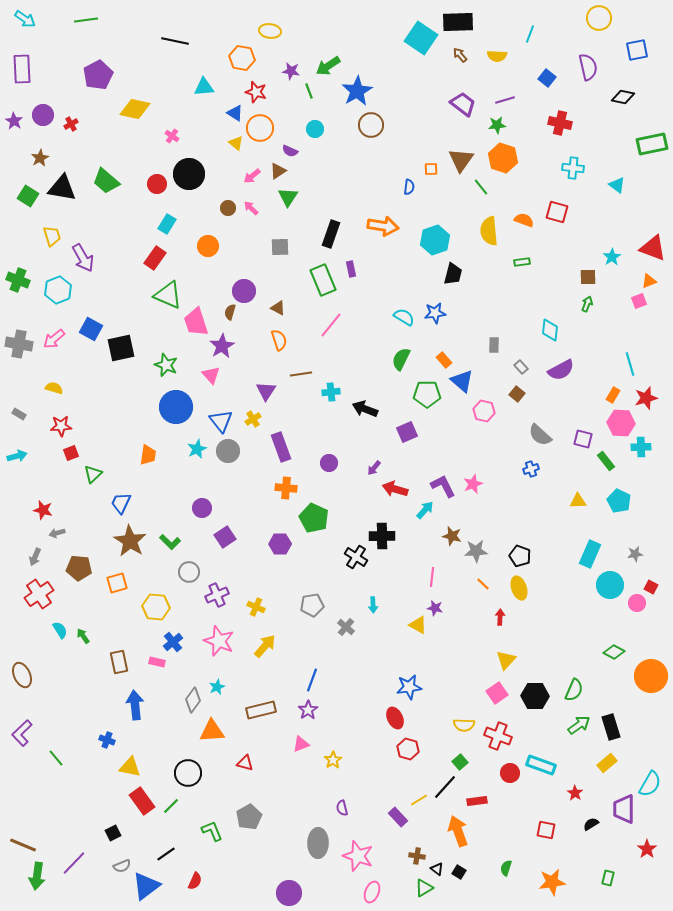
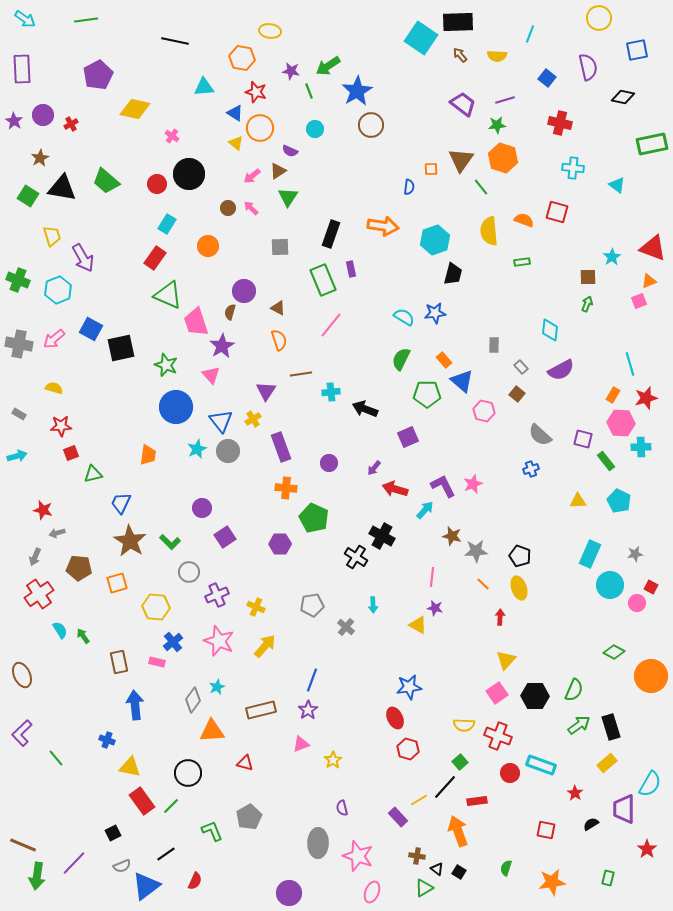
purple square at (407, 432): moved 1 px right, 5 px down
green triangle at (93, 474): rotated 30 degrees clockwise
black cross at (382, 536): rotated 30 degrees clockwise
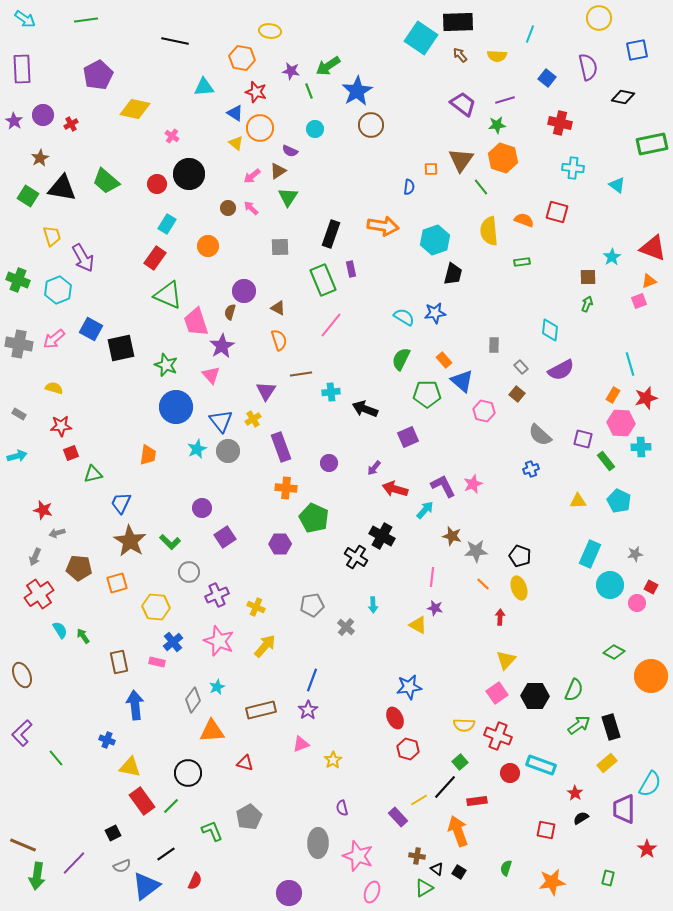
black semicircle at (591, 824): moved 10 px left, 6 px up
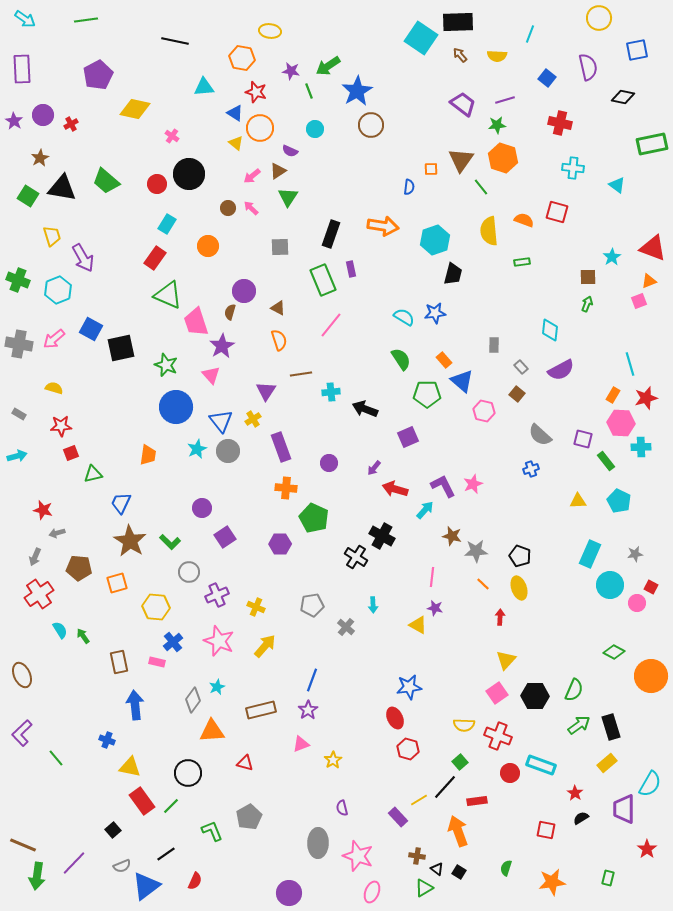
green semicircle at (401, 359): rotated 120 degrees clockwise
black square at (113, 833): moved 3 px up; rotated 14 degrees counterclockwise
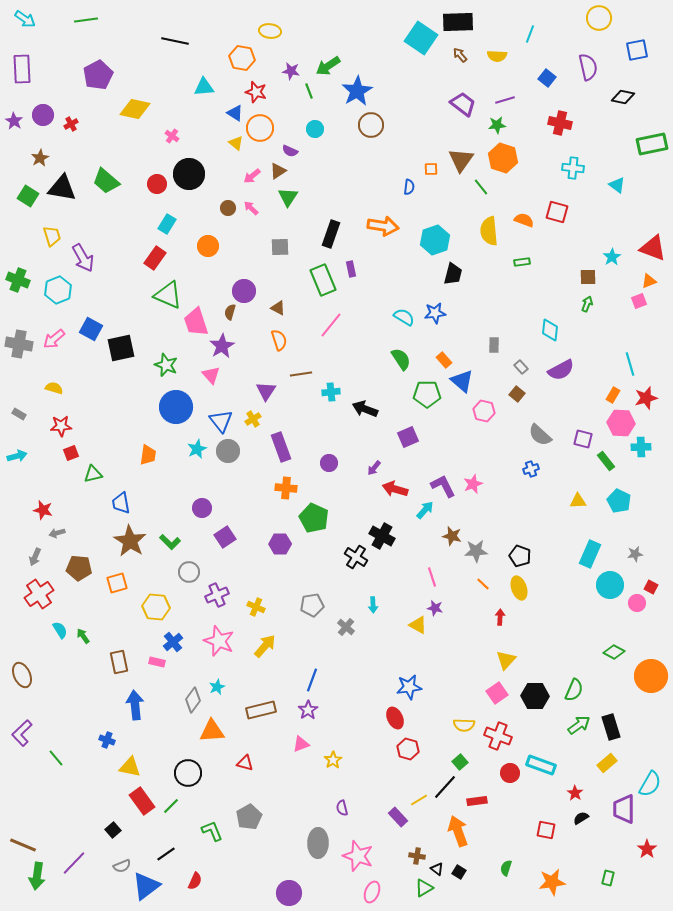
blue trapezoid at (121, 503): rotated 35 degrees counterclockwise
pink line at (432, 577): rotated 24 degrees counterclockwise
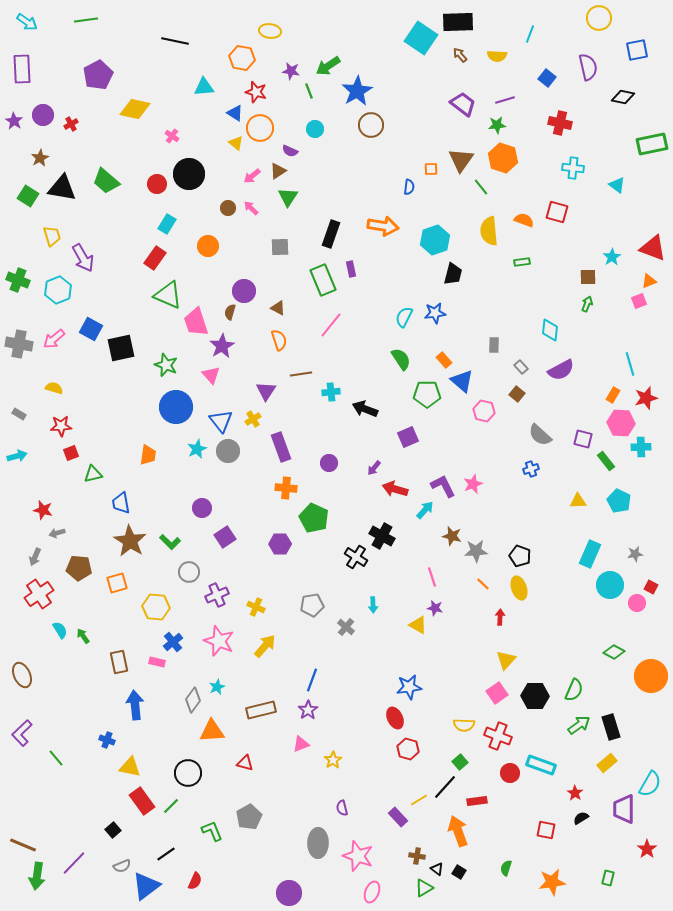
cyan arrow at (25, 19): moved 2 px right, 3 px down
cyan semicircle at (404, 317): rotated 95 degrees counterclockwise
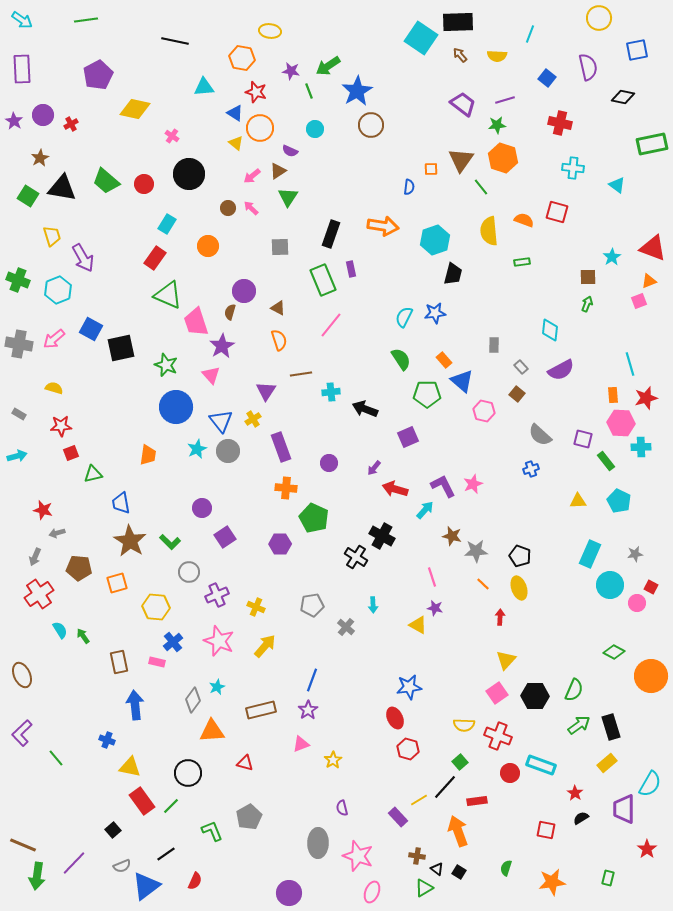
cyan arrow at (27, 22): moved 5 px left, 2 px up
red circle at (157, 184): moved 13 px left
orange rectangle at (613, 395): rotated 35 degrees counterclockwise
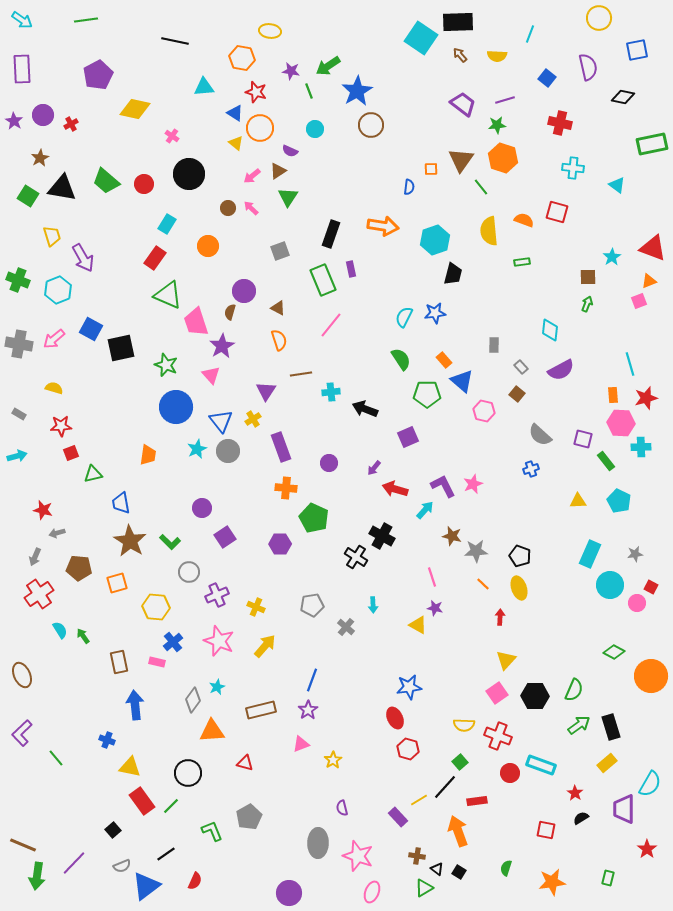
gray square at (280, 247): moved 4 px down; rotated 18 degrees counterclockwise
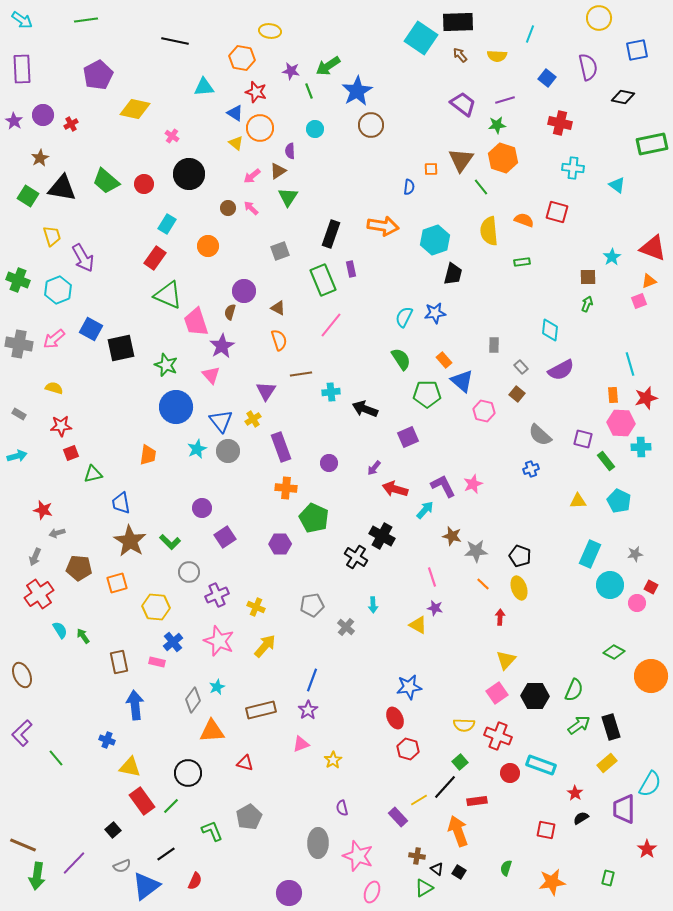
purple semicircle at (290, 151): rotated 63 degrees clockwise
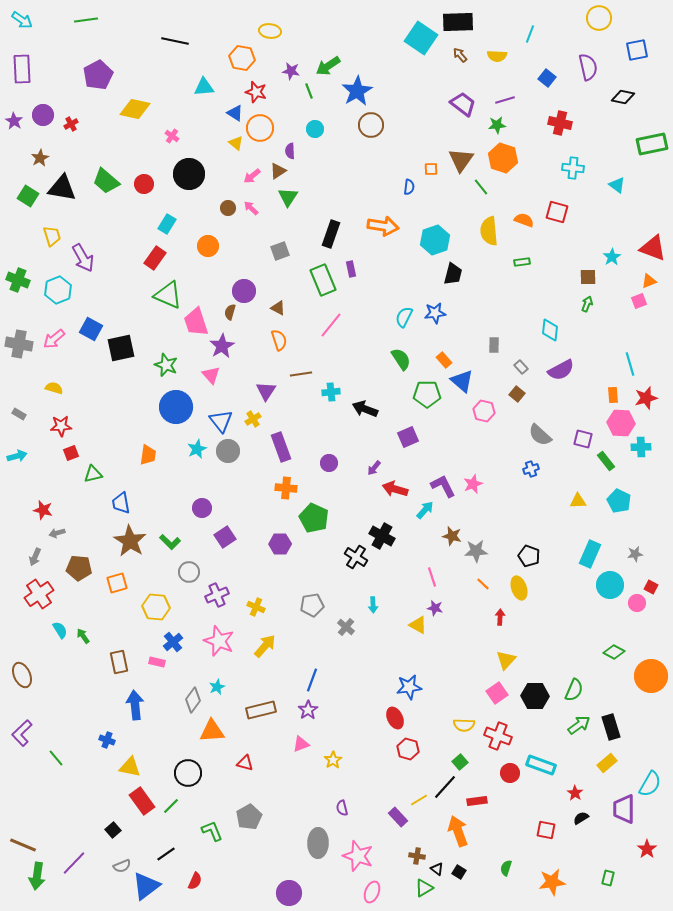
black pentagon at (520, 556): moved 9 px right
